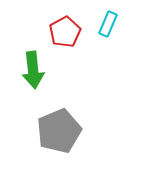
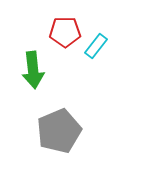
cyan rectangle: moved 12 px left, 22 px down; rotated 15 degrees clockwise
red pentagon: rotated 28 degrees clockwise
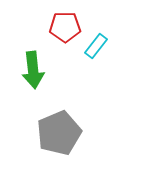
red pentagon: moved 5 px up
gray pentagon: moved 2 px down
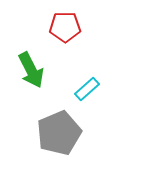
cyan rectangle: moved 9 px left, 43 px down; rotated 10 degrees clockwise
green arrow: moved 2 px left; rotated 21 degrees counterclockwise
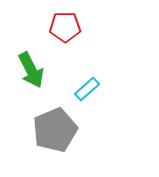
gray pentagon: moved 4 px left, 3 px up
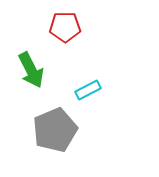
cyan rectangle: moved 1 px right, 1 px down; rotated 15 degrees clockwise
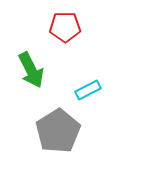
gray pentagon: moved 3 px right, 1 px down; rotated 9 degrees counterclockwise
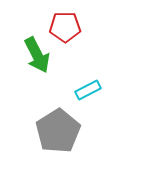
green arrow: moved 6 px right, 15 px up
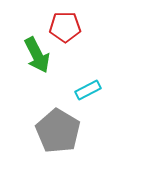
gray pentagon: rotated 9 degrees counterclockwise
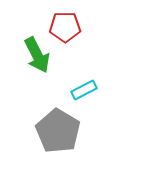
cyan rectangle: moved 4 px left
